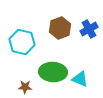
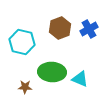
green ellipse: moved 1 px left
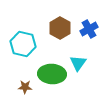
brown hexagon: rotated 10 degrees counterclockwise
cyan hexagon: moved 1 px right, 2 px down
green ellipse: moved 2 px down
cyan triangle: moved 2 px left, 16 px up; rotated 42 degrees clockwise
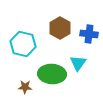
blue cross: moved 5 px down; rotated 36 degrees clockwise
